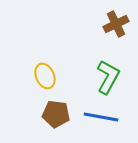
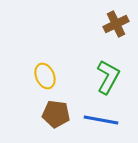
blue line: moved 3 px down
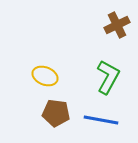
brown cross: moved 1 px right, 1 px down
yellow ellipse: rotated 45 degrees counterclockwise
brown pentagon: moved 1 px up
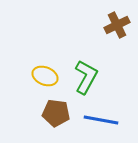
green L-shape: moved 22 px left
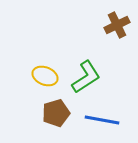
green L-shape: rotated 28 degrees clockwise
brown pentagon: rotated 24 degrees counterclockwise
blue line: moved 1 px right
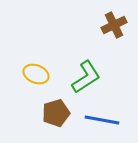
brown cross: moved 3 px left
yellow ellipse: moved 9 px left, 2 px up
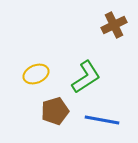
yellow ellipse: rotated 45 degrees counterclockwise
brown pentagon: moved 1 px left, 2 px up
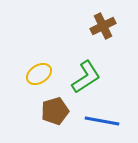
brown cross: moved 11 px left, 1 px down
yellow ellipse: moved 3 px right; rotated 10 degrees counterclockwise
blue line: moved 1 px down
